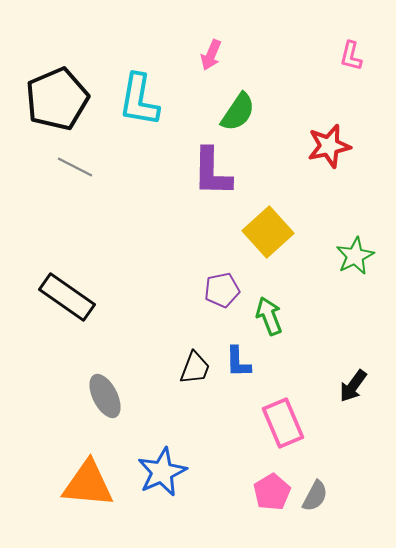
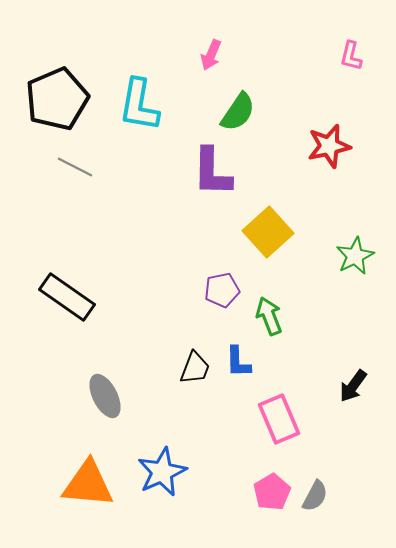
cyan L-shape: moved 5 px down
pink rectangle: moved 4 px left, 4 px up
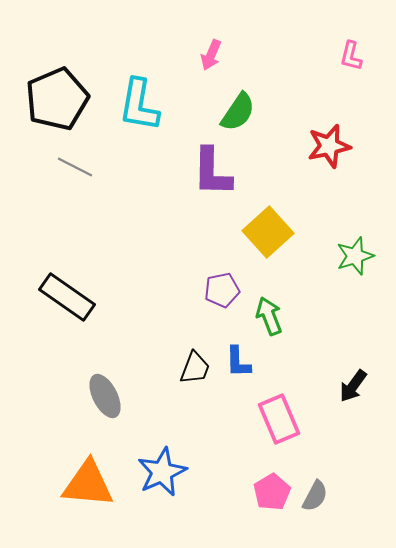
green star: rotated 9 degrees clockwise
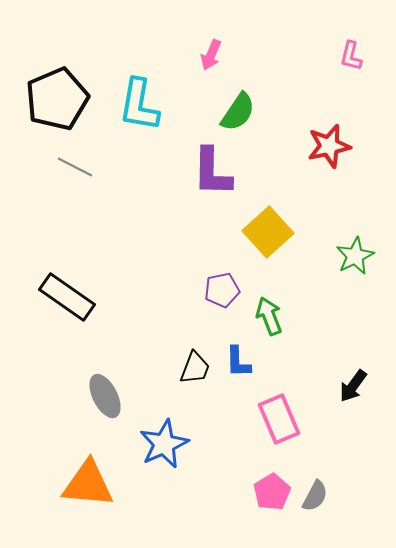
green star: rotated 9 degrees counterclockwise
blue star: moved 2 px right, 28 px up
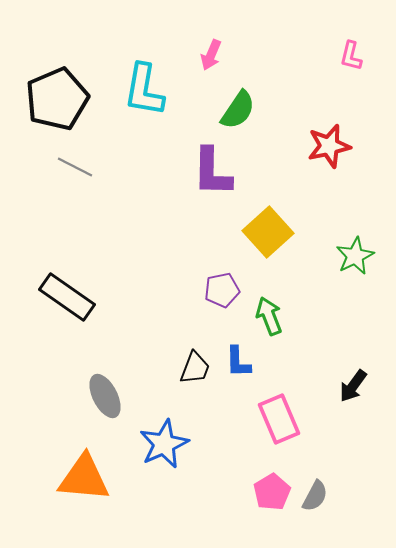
cyan L-shape: moved 5 px right, 15 px up
green semicircle: moved 2 px up
orange triangle: moved 4 px left, 6 px up
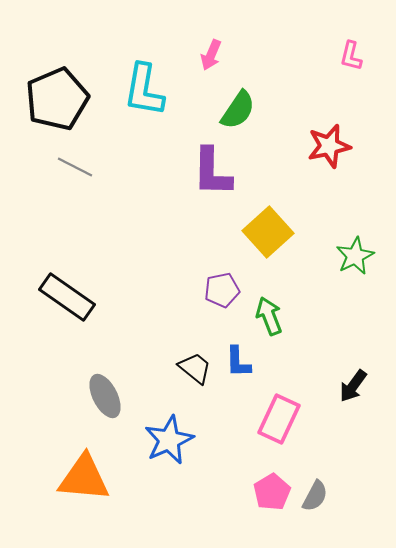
black trapezoid: rotated 72 degrees counterclockwise
pink rectangle: rotated 48 degrees clockwise
blue star: moved 5 px right, 4 px up
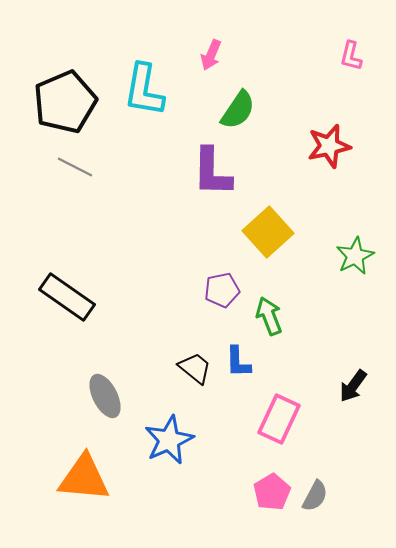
black pentagon: moved 8 px right, 3 px down
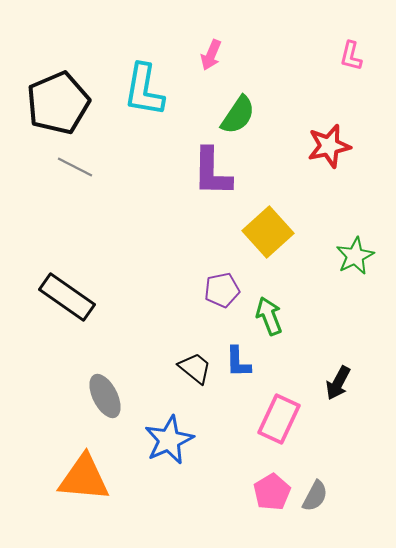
black pentagon: moved 7 px left, 1 px down
green semicircle: moved 5 px down
black arrow: moved 15 px left, 3 px up; rotated 8 degrees counterclockwise
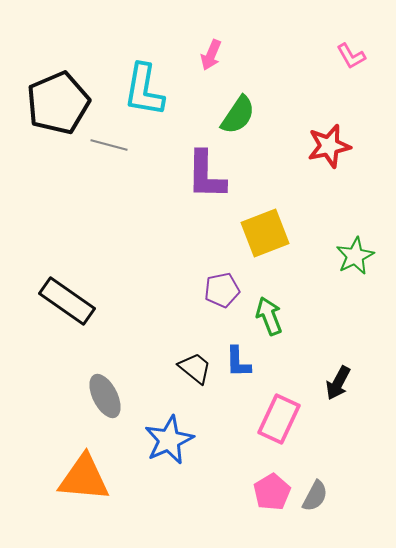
pink L-shape: rotated 44 degrees counterclockwise
gray line: moved 34 px right, 22 px up; rotated 12 degrees counterclockwise
purple L-shape: moved 6 px left, 3 px down
yellow square: moved 3 px left, 1 px down; rotated 21 degrees clockwise
black rectangle: moved 4 px down
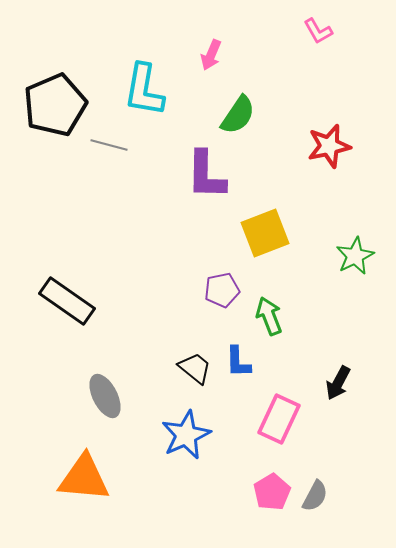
pink L-shape: moved 33 px left, 25 px up
black pentagon: moved 3 px left, 2 px down
blue star: moved 17 px right, 5 px up
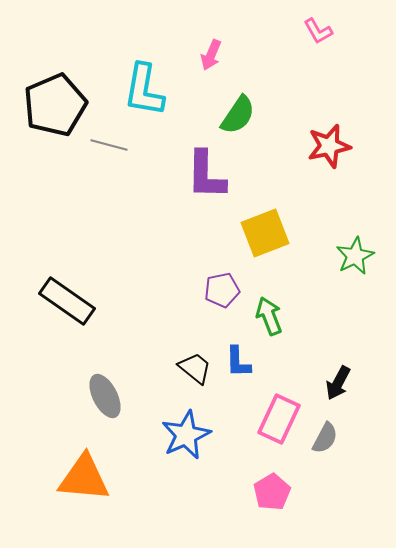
gray semicircle: moved 10 px right, 58 px up
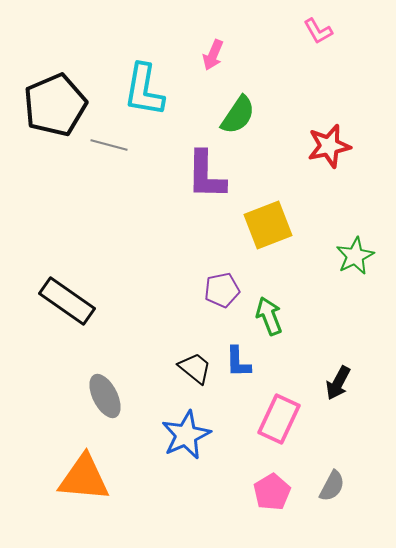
pink arrow: moved 2 px right
yellow square: moved 3 px right, 8 px up
gray semicircle: moved 7 px right, 48 px down
